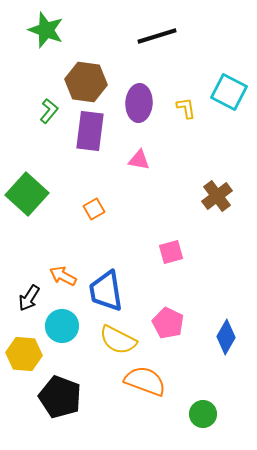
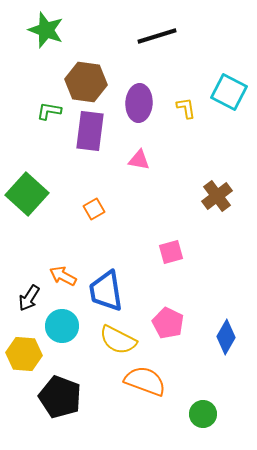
green L-shape: rotated 120 degrees counterclockwise
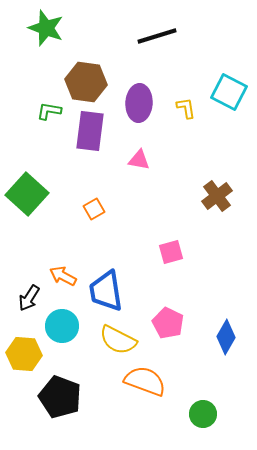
green star: moved 2 px up
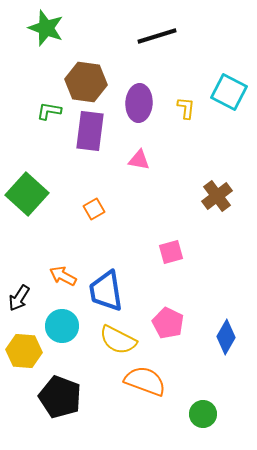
yellow L-shape: rotated 15 degrees clockwise
black arrow: moved 10 px left
yellow hexagon: moved 3 px up
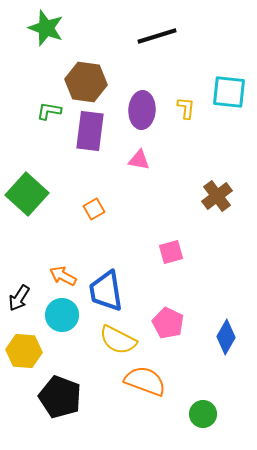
cyan square: rotated 21 degrees counterclockwise
purple ellipse: moved 3 px right, 7 px down
cyan circle: moved 11 px up
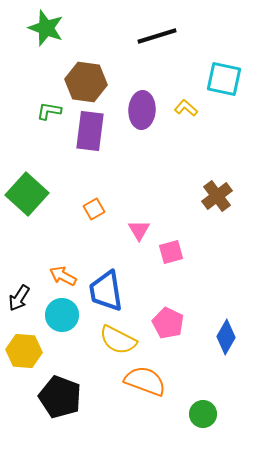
cyan square: moved 5 px left, 13 px up; rotated 6 degrees clockwise
yellow L-shape: rotated 55 degrees counterclockwise
pink triangle: moved 70 px down; rotated 50 degrees clockwise
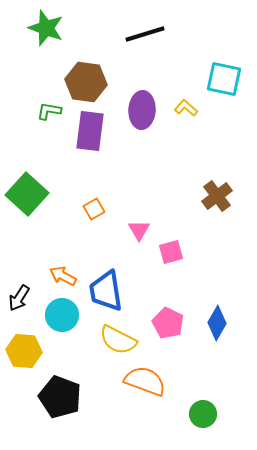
black line: moved 12 px left, 2 px up
blue diamond: moved 9 px left, 14 px up
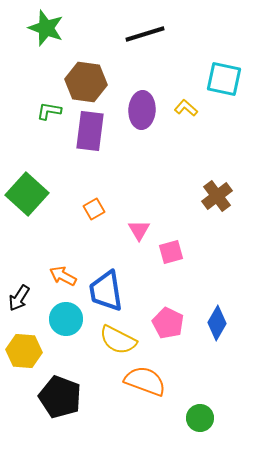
cyan circle: moved 4 px right, 4 px down
green circle: moved 3 px left, 4 px down
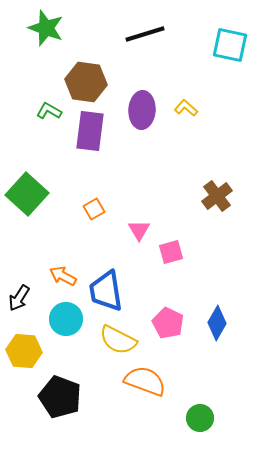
cyan square: moved 6 px right, 34 px up
green L-shape: rotated 20 degrees clockwise
